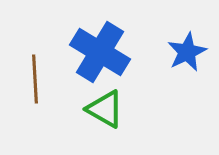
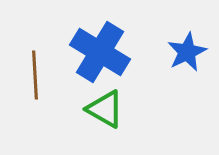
brown line: moved 4 px up
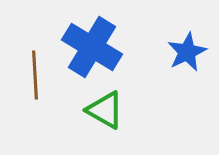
blue cross: moved 8 px left, 5 px up
green triangle: moved 1 px down
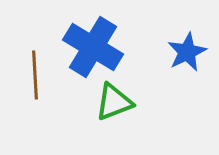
blue cross: moved 1 px right
green triangle: moved 9 px right, 8 px up; rotated 51 degrees counterclockwise
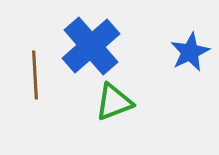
blue cross: moved 2 px left, 1 px up; rotated 18 degrees clockwise
blue star: moved 3 px right
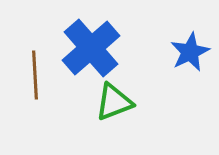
blue cross: moved 2 px down
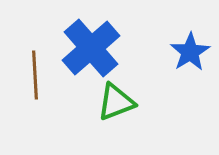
blue star: rotated 6 degrees counterclockwise
green triangle: moved 2 px right
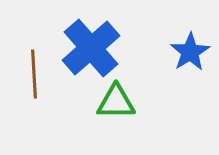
brown line: moved 1 px left, 1 px up
green triangle: rotated 21 degrees clockwise
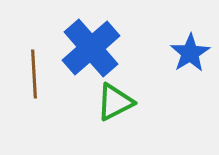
blue star: moved 1 px down
green triangle: moved 1 px left; rotated 27 degrees counterclockwise
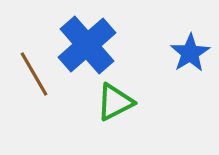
blue cross: moved 4 px left, 3 px up
brown line: rotated 27 degrees counterclockwise
